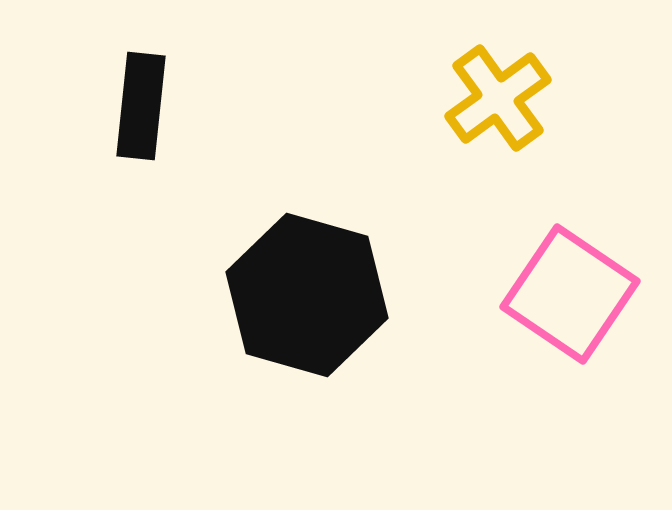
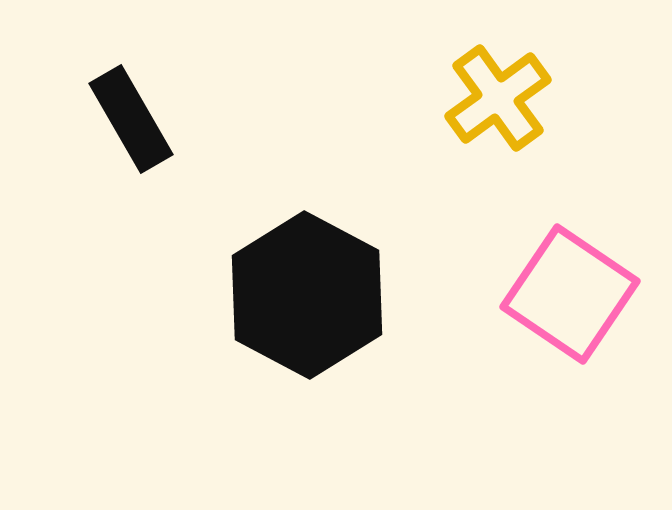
black rectangle: moved 10 px left, 13 px down; rotated 36 degrees counterclockwise
black hexagon: rotated 12 degrees clockwise
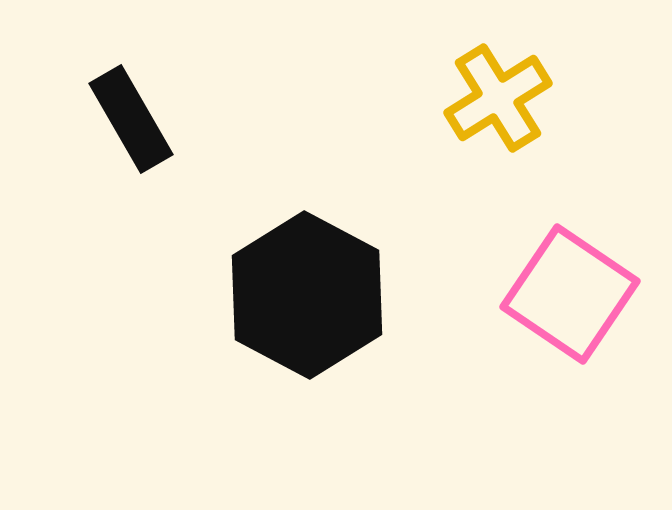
yellow cross: rotated 4 degrees clockwise
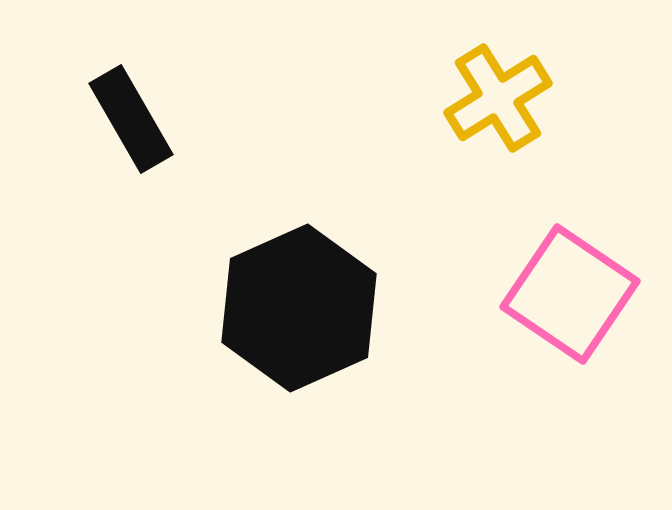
black hexagon: moved 8 px left, 13 px down; rotated 8 degrees clockwise
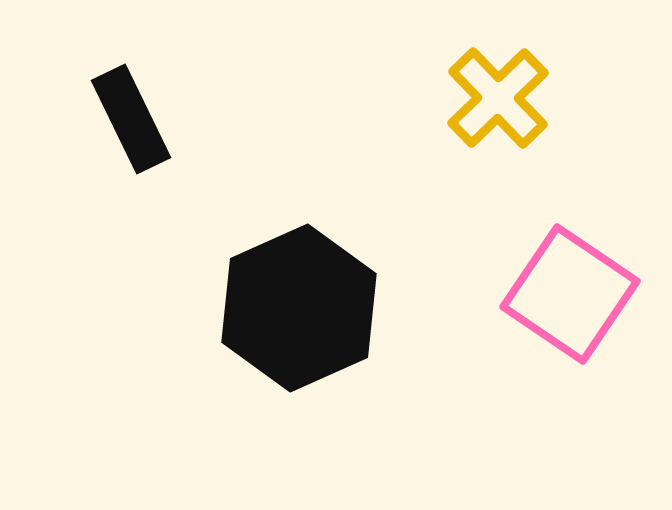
yellow cross: rotated 12 degrees counterclockwise
black rectangle: rotated 4 degrees clockwise
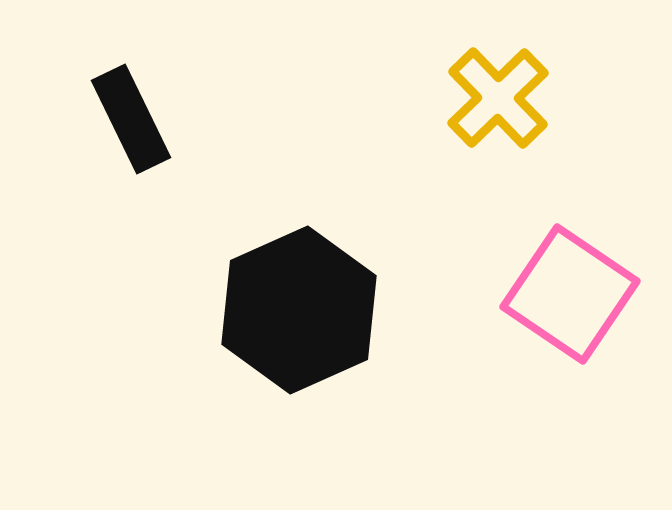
black hexagon: moved 2 px down
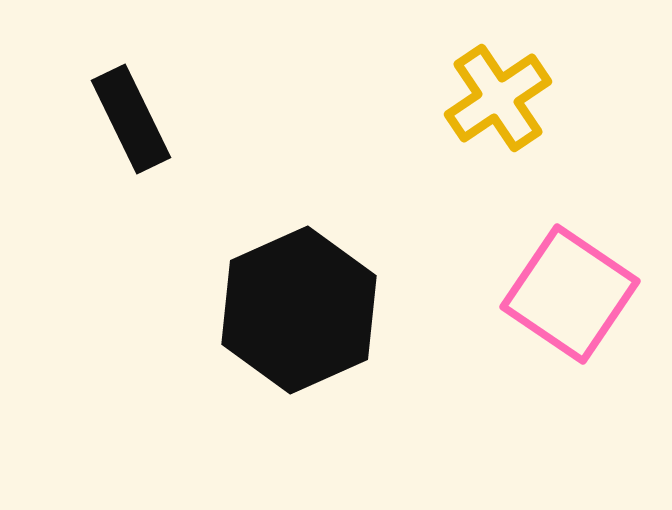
yellow cross: rotated 10 degrees clockwise
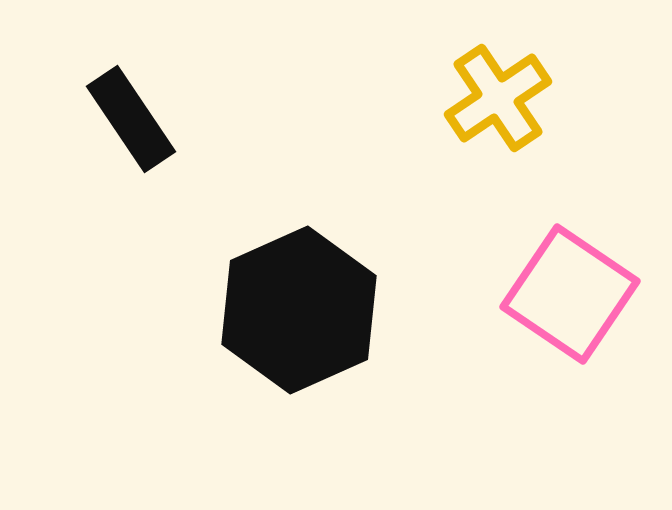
black rectangle: rotated 8 degrees counterclockwise
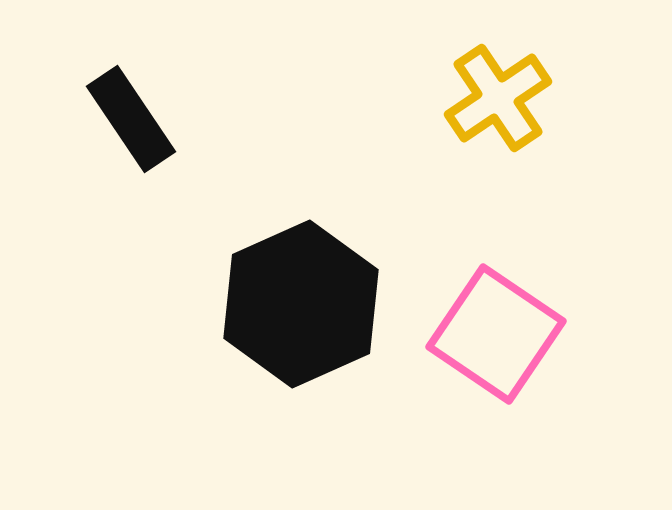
pink square: moved 74 px left, 40 px down
black hexagon: moved 2 px right, 6 px up
